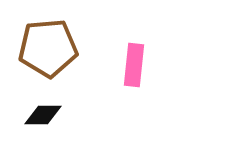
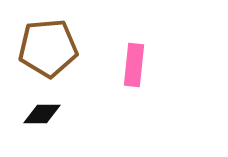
black diamond: moved 1 px left, 1 px up
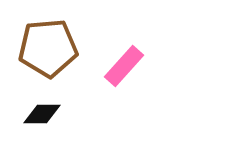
pink rectangle: moved 10 px left, 1 px down; rotated 36 degrees clockwise
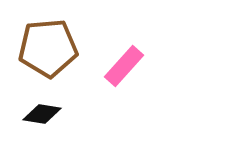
black diamond: rotated 9 degrees clockwise
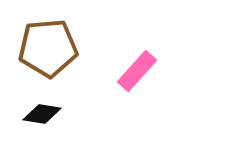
pink rectangle: moved 13 px right, 5 px down
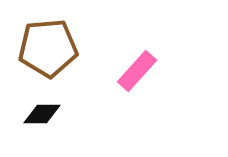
black diamond: rotated 9 degrees counterclockwise
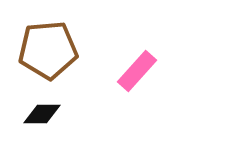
brown pentagon: moved 2 px down
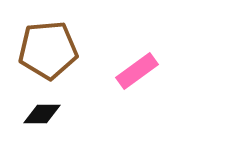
pink rectangle: rotated 12 degrees clockwise
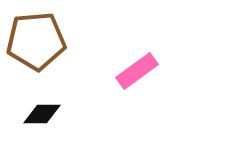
brown pentagon: moved 12 px left, 9 px up
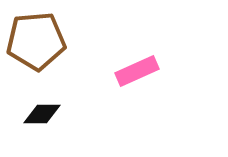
pink rectangle: rotated 12 degrees clockwise
